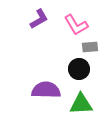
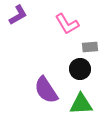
purple L-shape: moved 21 px left, 4 px up
pink L-shape: moved 9 px left, 1 px up
black circle: moved 1 px right
purple semicircle: rotated 124 degrees counterclockwise
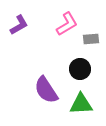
purple L-shape: moved 1 px right, 10 px down
pink L-shape: rotated 90 degrees counterclockwise
gray rectangle: moved 1 px right, 8 px up
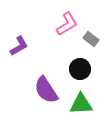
purple L-shape: moved 21 px down
gray rectangle: rotated 42 degrees clockwise
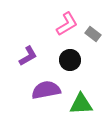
gray rectangle: moved 2 px right, 5 px up
purple L-shape: moved 9 px right, 10 px down
black circle: moved 10 px left, 9 px up
purple semicircle: rotated 112 degrees clockwise
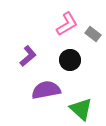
purple L-shape: rotated 10 degrees counterclockwise
green triangle: moved 5 px down; rotated 45 degrees clockwise
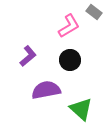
pink L-shape: moved 2 px right, 2 px down
gray rectangle: moved 1 px right, 22 px up
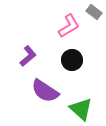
black circle: moved 2 px right
purple semicircle: moved 1 px left, 1 px down; rotated 136 degrees counterclockwise
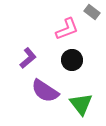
gray rectangle: moved 2 px left
pink L-shape: moved 2 px left, 3 px down; rotated 10 degrees clockwise
purple L-shape: moved 2 px down
green triangle: moved 5 px up; rotated 10 degrees clockwise
